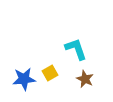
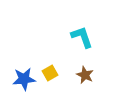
cyan L-shape: moved 6 px right, 12 px up
brown star: moved 4 px up
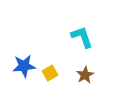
brown star: rotated 18 degrees clockwise
blue star: moved 13 px up
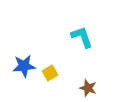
brown star: moved 3 px right, 13 px down; rotated 24 degrees counterclockwise
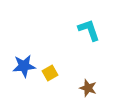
cyan L-shape: moved 7 px right, 7 px up
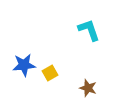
blue star: moved 1 px up
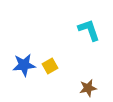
yellow square: moved 7 px up
brown star: rotated 30 degrees counterclockwise
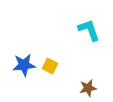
yellow square: rotated 35 degrees counterclockwise
